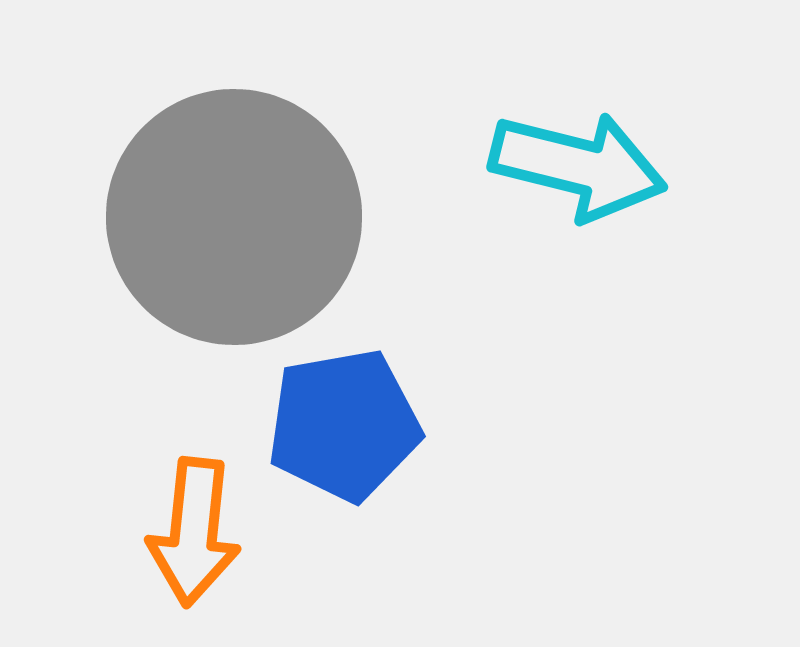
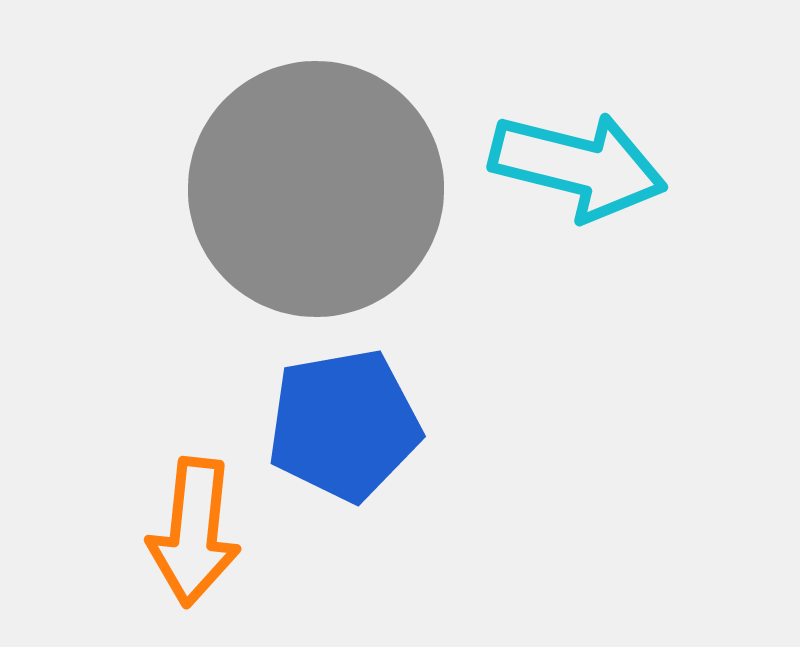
gray circle: moved 82 px right, 28 px up
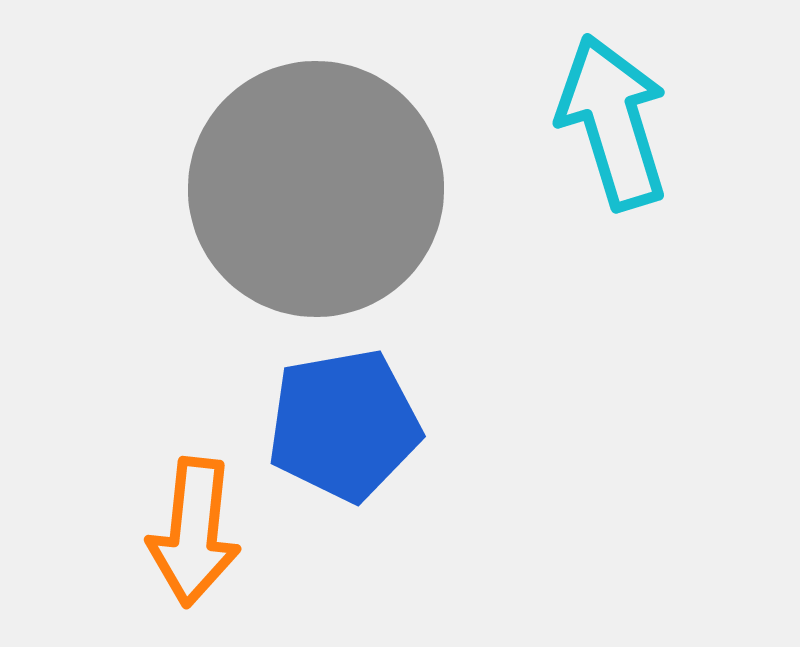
cyan arrow: moved 35 px right, 44 px up; rotated 121 degrees counterclockwise
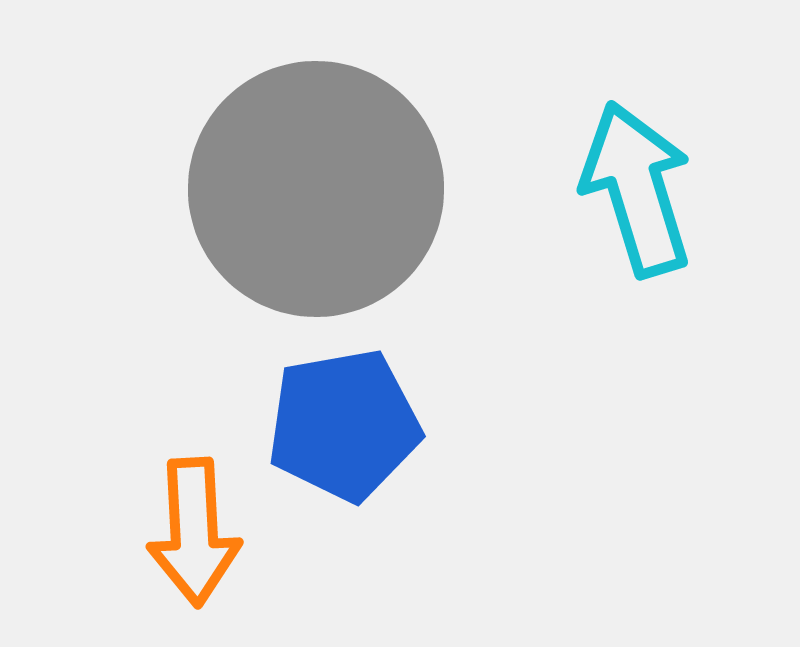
cyan arrow: moved 24 px right, 67 px down
orange arrow: rotated 9 degrees counterclockwise
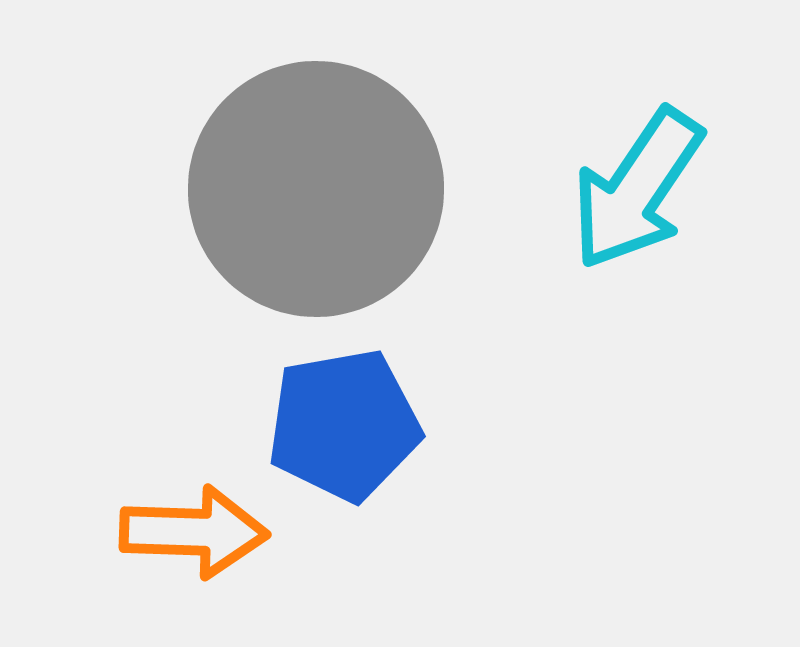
cyan arrow: rotated 129 degrees counterclockwise
orange arrow: rotated 85 degrees counterclockwise
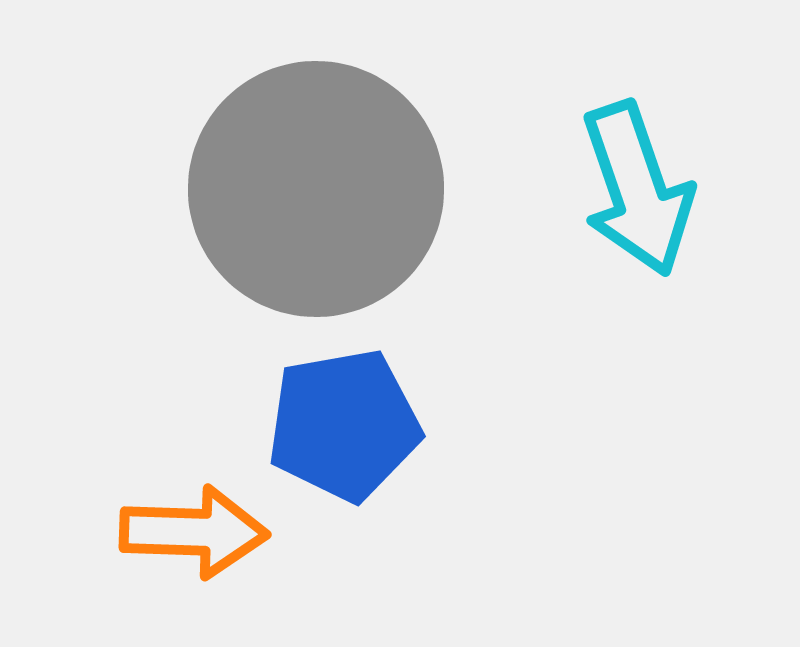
cyan arrow: rotated 53 degrees counterclockwise
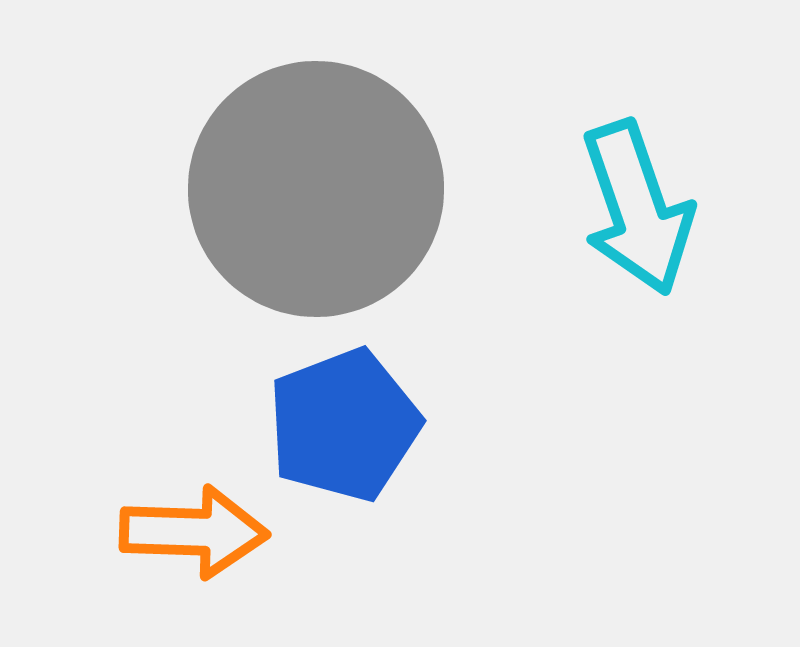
cyan arrow: moved 19 px down
blue pentagon: rotated 11 degrees counterclockwise
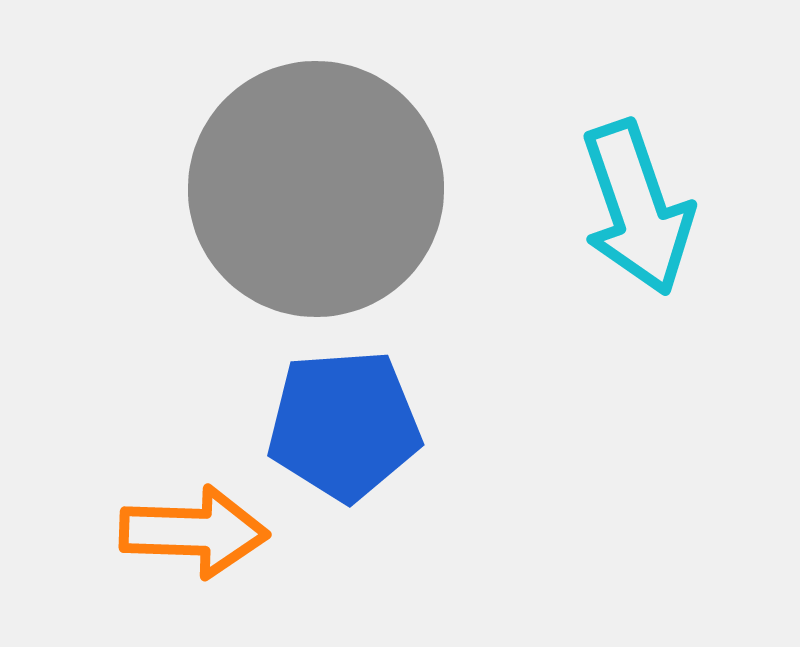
blue pentagon: rotated 17 degrees clockwise
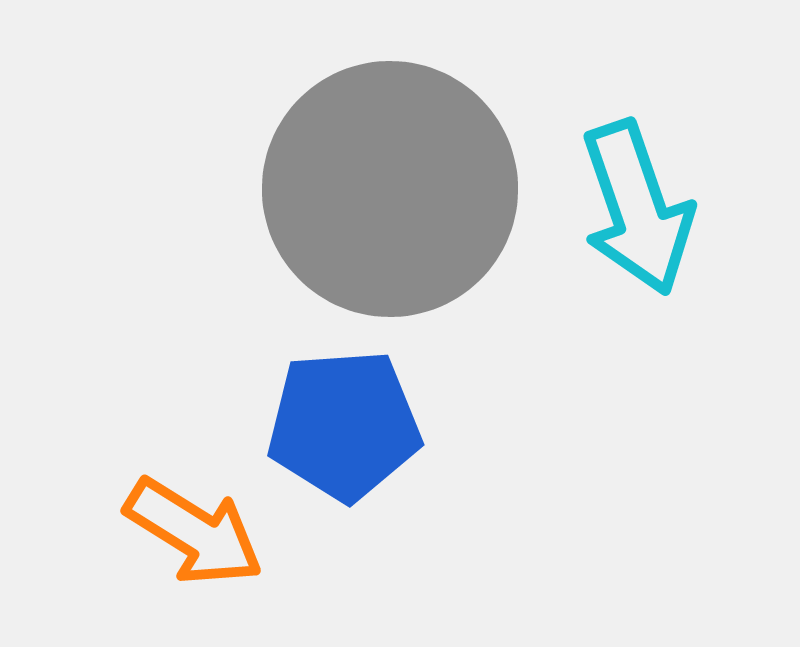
gray circle: moved 74 px right
orange arrow: rotated 30 degrees clockwise
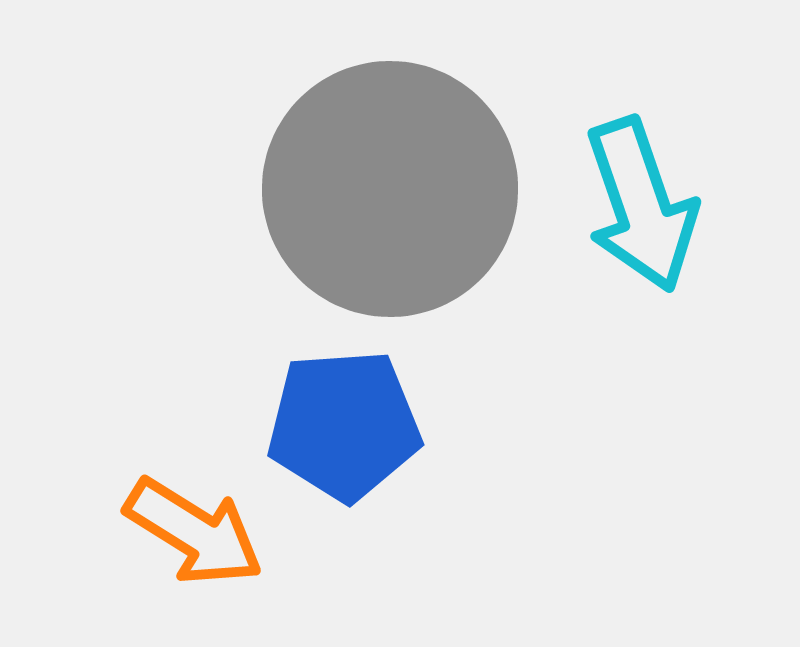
cyan arrow: moved 4 px right, 3 px up
